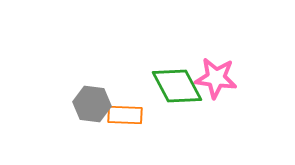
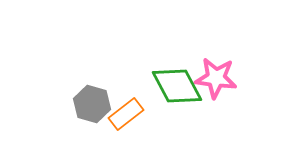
gray hexagon: rotated 9 degrees clockwise
orange rectangle: moved 1 px right, 1 px up; rotated 40 degrees counterclockwise
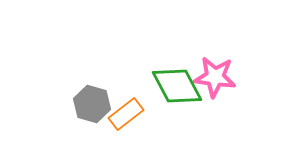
pink star: moved 1 px left, 1 px up
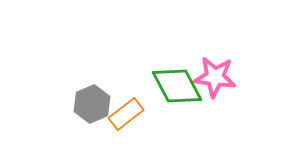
gray hexagon: rotated 21 degrees clockwise
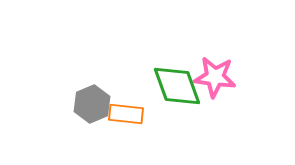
green diamond: rotated 8 degrees clockwise
orange rectangle: rotated 44 degrees clockwise
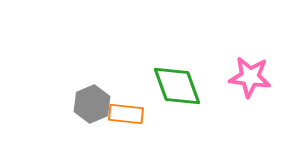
pink star: moved 35 px right
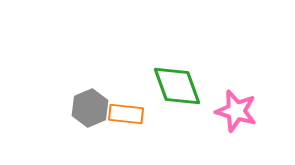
pink star: moved 14 px left, 34 px down; rotated 9 degrees clockwise
gray hexagon: moved 2 px left, 4 px down
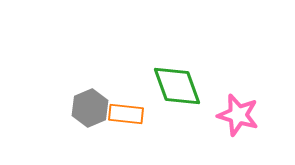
pink star: moved 2 px right, 4 px down
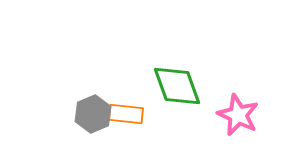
gray hexagon: moved 3 px right, 6 px down
pink star: rotated 9 degrees clockwise
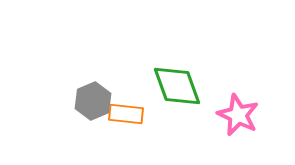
gray hexagon: moved 13 px up
